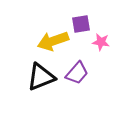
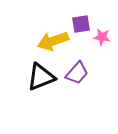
pink star: moved 1 px right, 5 px up
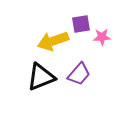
pink star: rotated 12 degrees counterclockwise
purple trapezoid: moved 2 px right, 1 px down
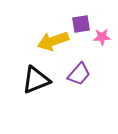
black triangle: moved 5 px left, 3 px down
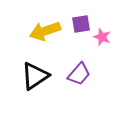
pink star: rotated 24 degrees clockwise
yellow arrow: moved 8 px left, 10 px up
black triangle: moved 1 px left, 4 px up; rotated 12 degrees counterclockwise
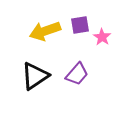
purple square: moved 1 px left, 1 px down
pink star: rotated 12 degrees clockwise
purple trapezoid: moved 2 px left
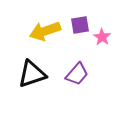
black triangle: moved 3 px left, 2 px up; rotated 16 degrees clockwise
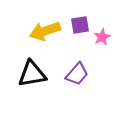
pink star: rotated 12 degrees clockwise
black triangle: rotated 8 degrees clockwise
